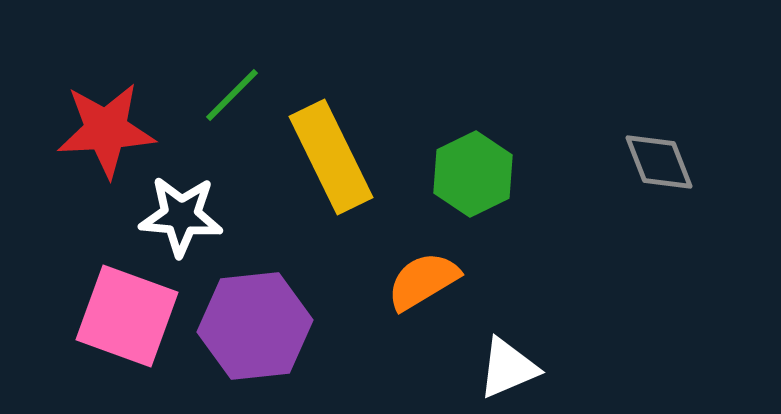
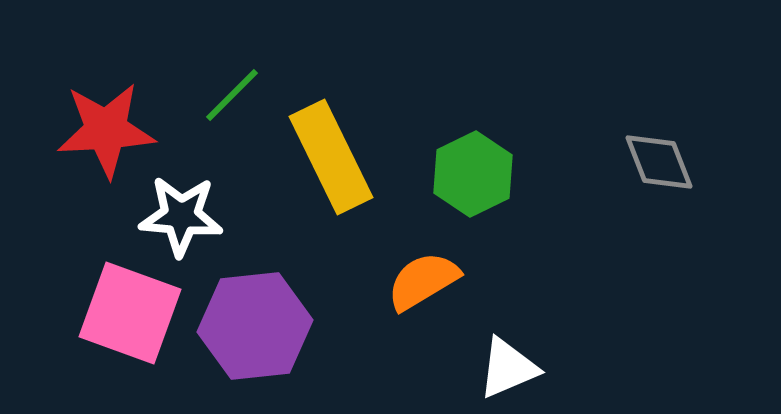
pink square: moved 3 px right, 3 px up
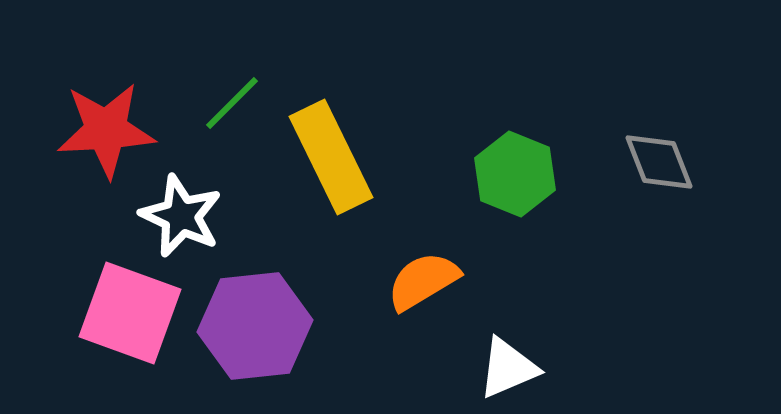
green line: moved 8 px down
green hexagon: moved 42 px right; rotated 12 degrees counterclockwise
white star: rotated 20 degrees clockwise
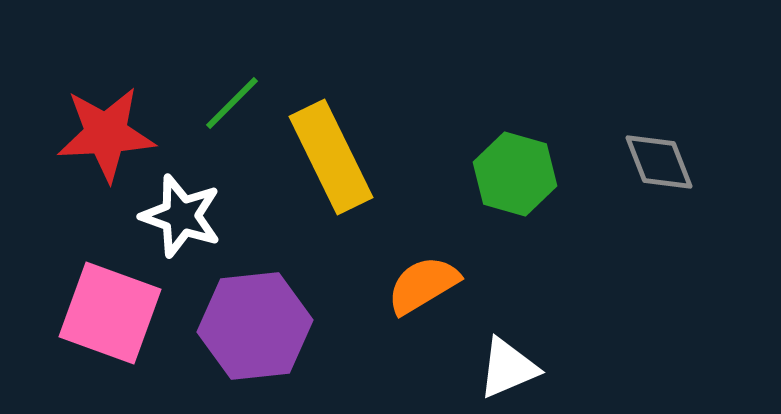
red star: moved 4 px down
green hexagon: rotated 6 degrees counterclockwise
white star: rotated 6 degrees counterclockwise
orange semicircle: moved 4 px down
pink square: moved 20 px left
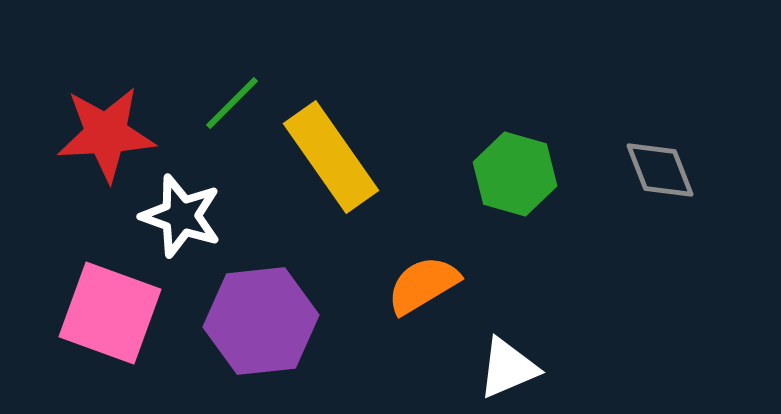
yellow rectangle: rotated 9 degrees counterclockwise
gray diamond: moved 1 px right, 8 px down
purple hexagon: moved 6 px right, 5 px up
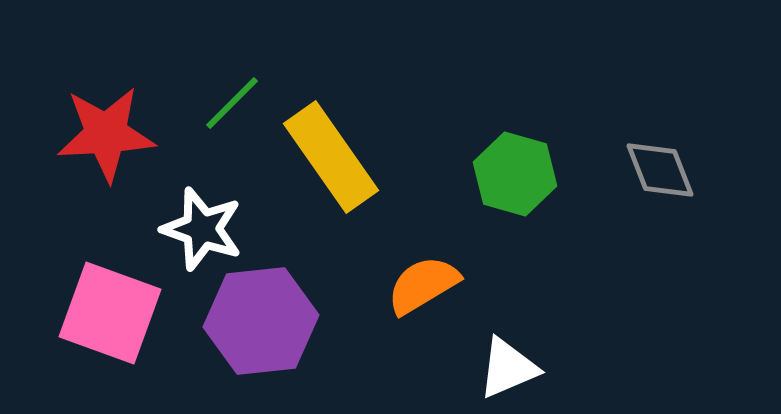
white star: moved 21 px right, 13 px down
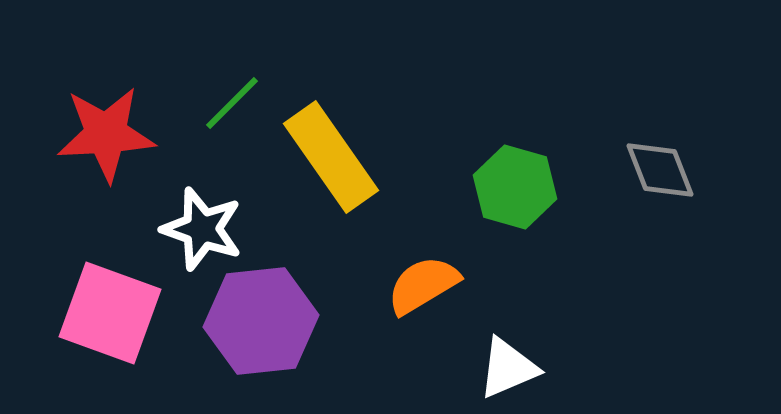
green hexagon: moved 13 px down
